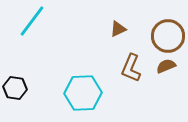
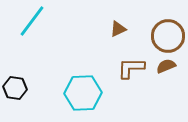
brown L-shape: rotated 68 degrees clockwise
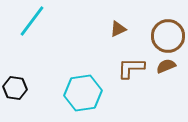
cyan hexagon: rotated 6 degrees counterclockwise
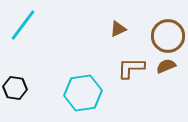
cyan line: moved 9 px left, 4 px down
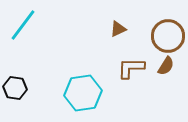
brown semicircle: rotated 144 degrees clockwise
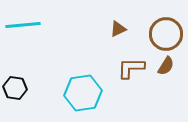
cyan line: rotated 48 degrees clockwise
brown circle: moved 2 px left, 2 px up
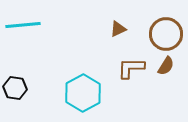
cyan hexagon: rotated 21 degrees counterclockwise
